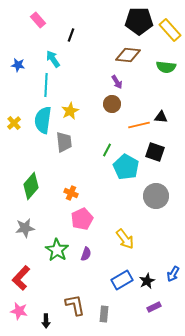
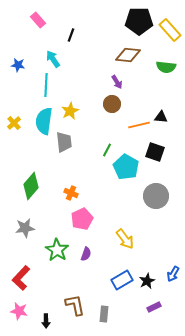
cyan semicircle: moved 1 px right, 1 px down
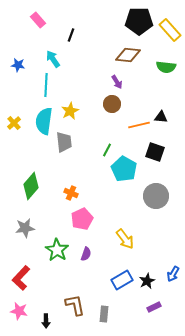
cyan pentagon: moved 2 px left, 2 px down
